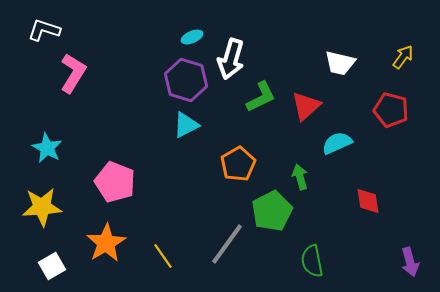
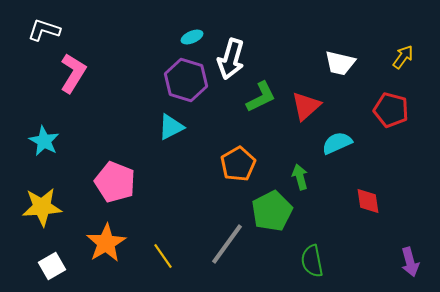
cyan triangle: moved 15 px left, 2 px down
cyan star: moved 3 px left, 7 px up
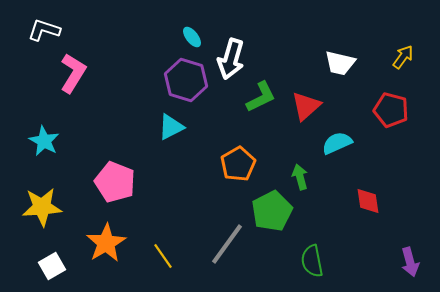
cyan ellipse: rotated 75 degrees clockwise
